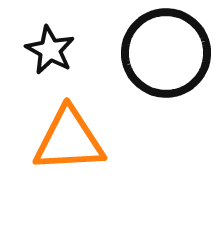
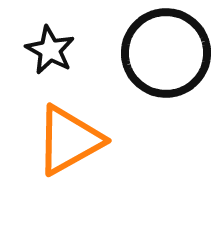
orange triangle: rotated 26 degrees counterclockwise
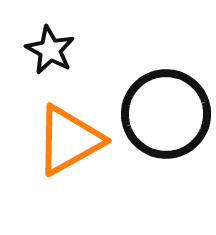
black circle: moved 61 px down
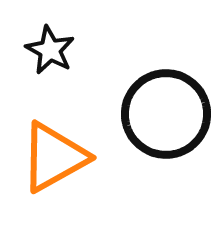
orange triangle: moved 15 px left, 17 px down
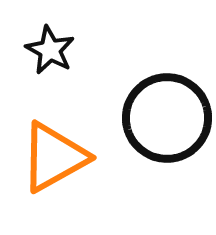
black circle: moved 1 px right, 4 px down
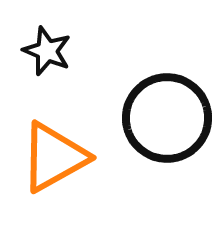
black star: moved 3 px left, 1 px down; rotated 6 degrees counterclockwise
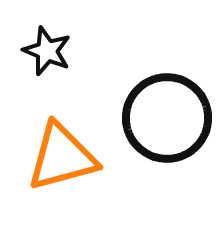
orange triangle: moved 8 px right; rotated 14 degrees clockwise
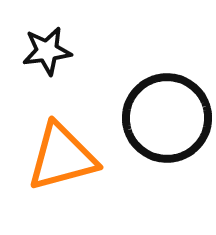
black star: rotated 30 degrees counterclockwise
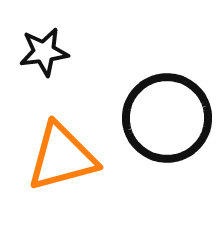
black star: moved 3 px left, 1 px down
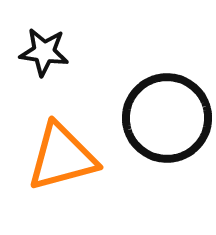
black star: rotated 15 degrees clockwise
